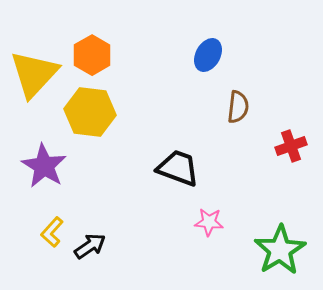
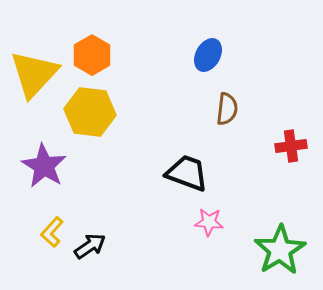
brown semicircle: moved 11 px left, 2 px down
red cross: rotated 12 degrees clockwise
black trapezoid: moved 9 px right, 5 px down
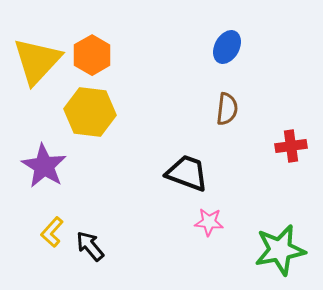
blue ellipse: moved 19 px right, 8 px up
yellow triangle: moved 3 px right, 13 px up
black arrow: rotated 96 degrees counterclockwise
green star: rotated 21 degrees clockwise
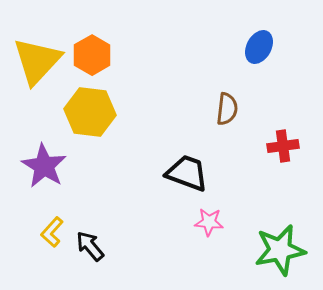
blue ellipse: moved 32 px right
red cross: moved 8 px left
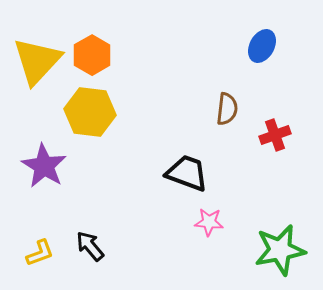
blue ellipse: moved 3 px right, 1 px up
red cross: moved 8 px left, 11 px up; rotated 12 degrees counterclockwise
yellow L-shape: moved 12 px left, 21 px down; rotated 152 degrees counterclockwise
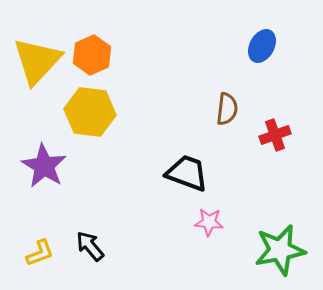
orange hexagon: rotated 6 degrees clockwise
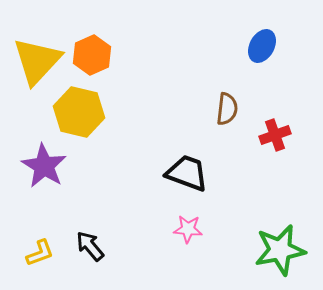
yellow hexagon: moved 11 px left; rotated 6 degrees clockwise
pink star: moved 21 px left, 7 px down
